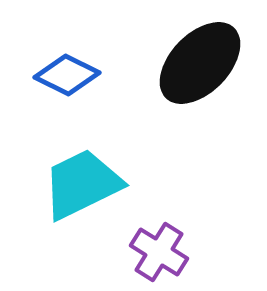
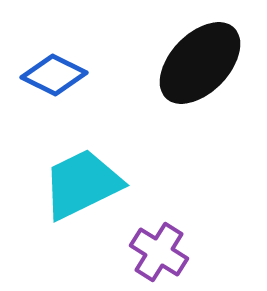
blue diamond: moved 13 px left
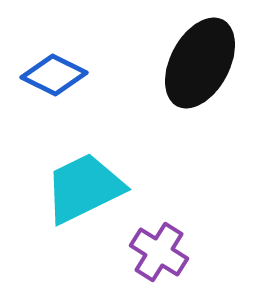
black ellipse: rotated 16 degrees counterclockwise
cyan trapezoid: moved 2 px right, 4 px down
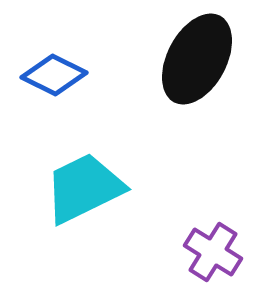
black ellipse: moved 3 px left, 4 px up
purple cross: moved 54 px right
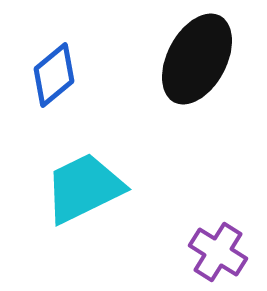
blue diamond: rotated 66 degrees counterclockwise
purple cross: moved 5 px right
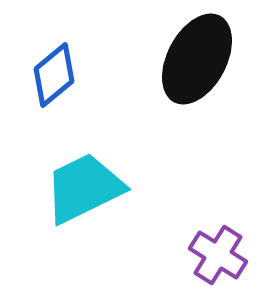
purple cross: moved 3 px down
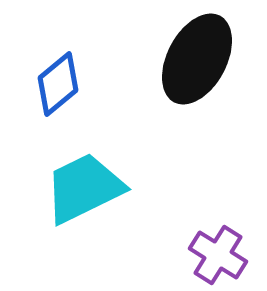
blue diamond: moved 4 px right, 9 px down
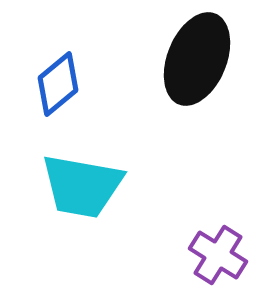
black ellipse: rotated 6 degrees counterclockwise
cyan trapezoid: moved 2 px left, 2 px up; rotated 144 degrees counterclockwise
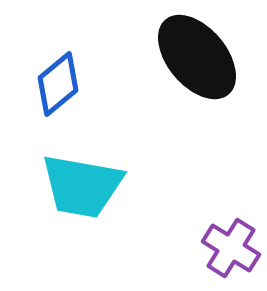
black ellipse: moved 2 px up; rotated 62 degrees counterclockwise
purple cross: moved 13 px right, 7 px up
